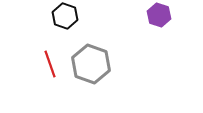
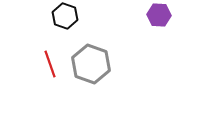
purple hexagon: rotated 15 degrees counterclockwise
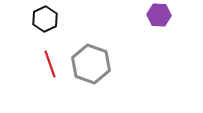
black hexagon: moved 20 px left, 3 px down; rotated 15 degrees clockwise
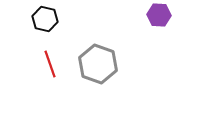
black hexagon: rotated 20 degrees counterclockwise
gray hexagon: moved 7 px right
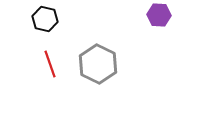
gray hexagon: rotated 6 degrees clockwise
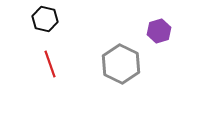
purple hexagon: moved 16 px down; rotated 20 degrees counterclockwise
gray hexagon: moved 23 px right
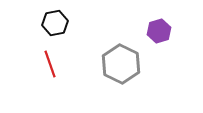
black hexagon: moved 10 px right, 4 px down; rotated 25 degrees counterclockwise
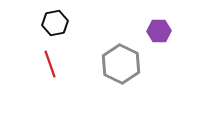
purple hexagon: rotated 15 degrees clockwise
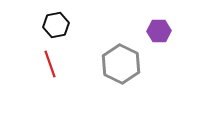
black hexagon: moved 1 px right, 2 px down
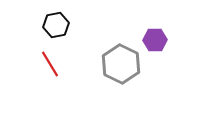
purple hexagon: moved 4 px left, 9 px down
red line: rotated 12 degrees counterclockwise
